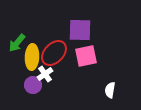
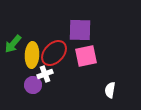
green arrow: moved 4 px left, 1 px down
yellow ellipse: moved 2 px up
white cross: rotated 14 degrees clockwise
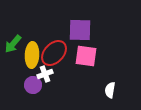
pink square: rotated 20 degrees clockwise
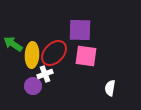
green arrow: rotated 84 degrees clockwise
purple circle: moved 1 px down
white semicircle: moved 2 px up
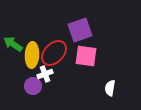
purple square: rotated 20 degrees counterclockwise
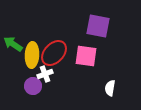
purple square: moved 18 px right, 4 px up; rotated 30 degrees clockwise
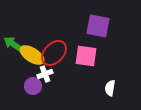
yellow ellipse: rotated 60 degrees counterclockwise
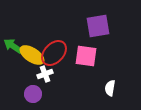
purple square: rotated 20 degrees counterclockwise
green arrow: moved 2 px down
purple circle: moved 8 px down
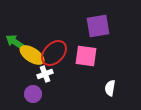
green arrow: moved 2 px right, 4 px up
